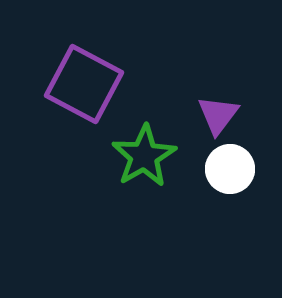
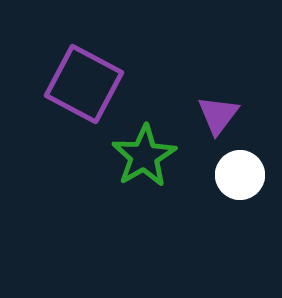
white circle: moved 10 px right, 6 px down
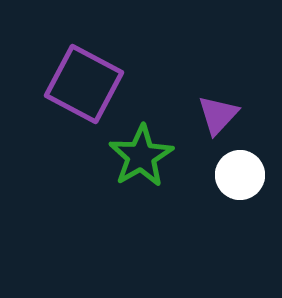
purple triangle: rotated 6 degrees clockwise
green star: moved 3 px left
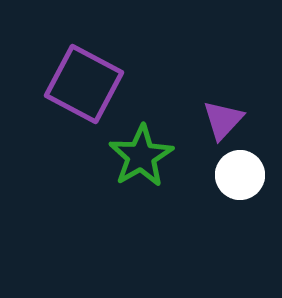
purple triangle: moved 5 px right, 5 px down
